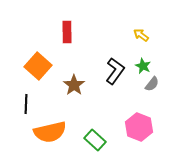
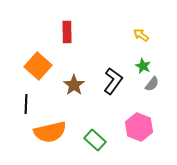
black L-shape: moved 2 px left, 10 px down
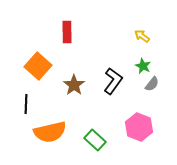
yellow arrow: moved 1 px right, 1 px down
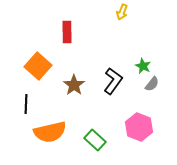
yellow arrow: moved 20 px left, 24 px up; rotated 105 degrees counterclockwise
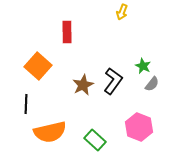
brown star: moved 9 px right; rotated 10 degrees clockwise
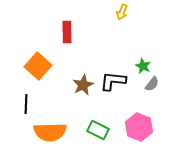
black L-shape: rotated 120 degrees counterclockwise
orange semicircle: rotated 12 degrees clockwise
green rectangle: moved 3 px right, 10 px up; rotated 15 degrees counterclockwise
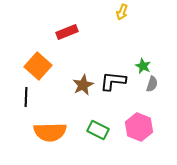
red rectangle: rotated 70 degrees clockwise
gray semicircle: rotated 21 degrees counterclockwise
black line: moved 7 px up
